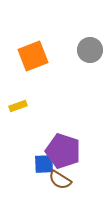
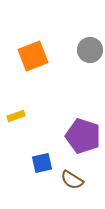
yellow rectangle: moved 2 px left, 10 px down
purple pentagon: moved 20 px right, 15 px up
blue square: moved 2 px left, 1 px up; rotated 10 degrees counterclockwise
brown semicircle: moved 12 px right
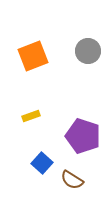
gray circle: moved 2 px left, 1 px down
yellow rectangle: moved 15 px right
blue square: rotated 35 degrees counterclockwise
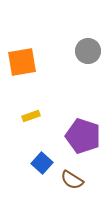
orange square: moved 11 px left, 6 px down; rotated 12 degrees clockwise
